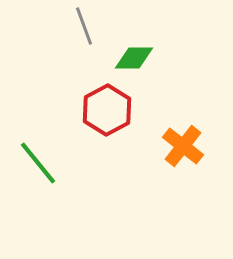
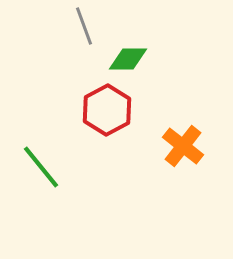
green diamond: moved 6 px left, 1 px down
green line: moved 3 px right, 4 px down
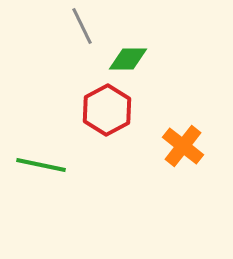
gray line: moved 2 px left; rotated 6 degrees counterclockwise
green line: moved 2 px up; rotated 39 degrees counterclockwise
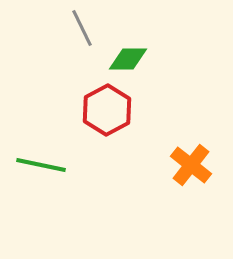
gray line: moved 2 px down
orange cross: moved 8 px right, 19 px down
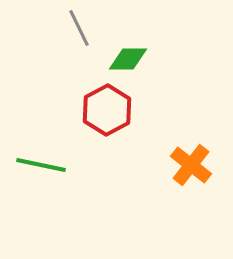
gray line: moved 3 px left
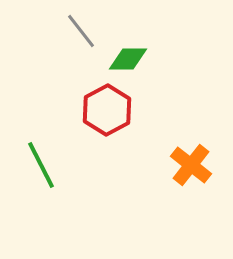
gray line: moved 2 px right, 3 px down; rotated 12 degrees counterclockwise
green line: rotated 51 degrees clockwise
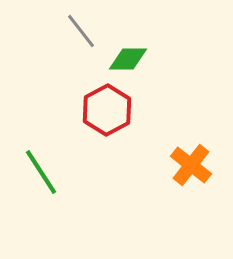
green line: moved 7 px down; rotated 6 degrees counterclockwise
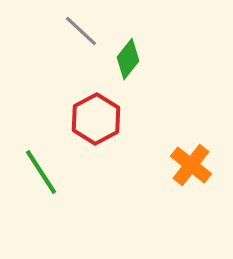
gray line: rotated 9 degrees counterclockwise
green diamond: rotated 51 degrees counterclockwise
red hexagon: moved 11 px left, 9 px down
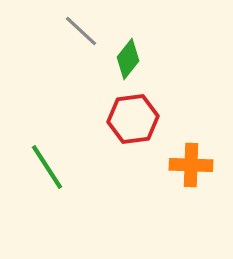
red hexagon: moved 37 px right; rotated 21 degrees clockwise
orange cross: rotated 36 degrees counterclockwise
green line: moved 6 px right, 5 px up
